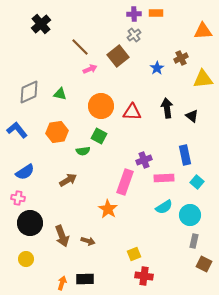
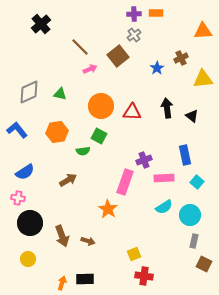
yellow circle at (26, 259): moved 2 px right
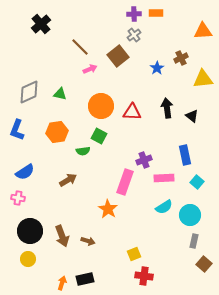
blue L-shape at (17, 130): rotated 120 degrees counterclockwise
black circle at (30, 223): moved 8 px down
brown square at (204, 264): rotated 14 degrees clockwise
black rectangle at (85, 279): rotated 12 degrees counterclockwise
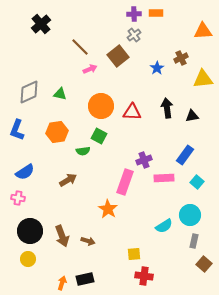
black triangle at (192, 116): rotated 48 degrees counterclockwise
blue rectangle at (185, 155): rotated 48 degrees clockwise
cyan semicircle at (164, 207): moved 19 px down
yellow square at (134, 254): rotated 16 degrees clockwise
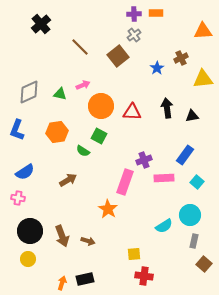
pink arrow at (90, 69): moved 7 px left, 16 px down
green semicircle at (83, 151): rotated 40 degrees clockwise
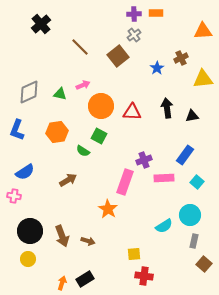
pink cross at (18, 198): moved 4 px left, 2 px up
black rectangle at (85, 279): rotated 18 degrees counterclockwise
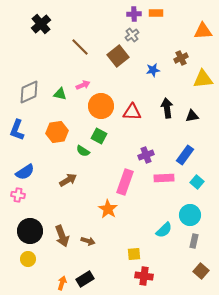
gray cross at (134, 35): moved 2 px left
blue star at (157, 68): moved 4 px left, 2 px down; rotated 24 degrees clockwise
purple cross at (144, 160): moved 2 px right, 5 px up
pink cross at (14, 196): moved 4 px right, 1 px up
cyan semicircle at (164, 226): moved 4 px down; rotated 12 degrees counterclockwise
brown square at (204, 264): moved 3 px left, 7 px down
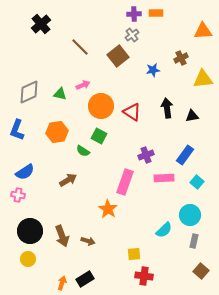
red triangle at (132, 112): rotated 30 degrees clockwise
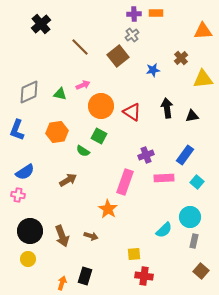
brown cross at (181, 58): rotated 16 degrees counterclockwise
cyan circle at (190, 215): moved 2 px down
brown arrow at (88, 241): moved 3 px right, 5 px up
black rectangle at (85, 279): moved 3 px up; rotated 42 degrees counterclockwise
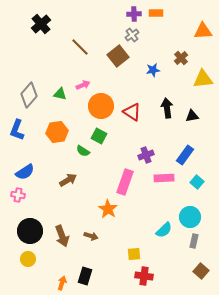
gray diamond at (29, 92): moved 3 px down; rotated 25 degrees counterclockwise
